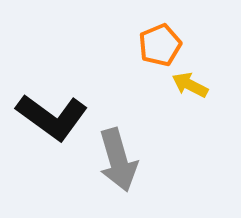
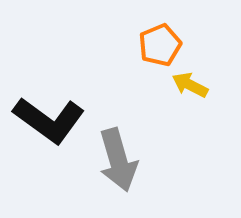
black L-shape: moved 3 px left, 3 px down
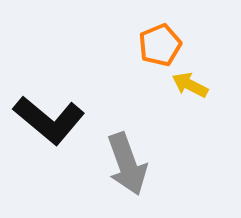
black L-shape: rotated 4 degrees clockwise
gray arrow: moved 9 px right, 4 px down; rotated 4 degrees counterclockwise
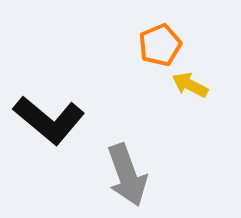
gray arrow: moved 11 px down
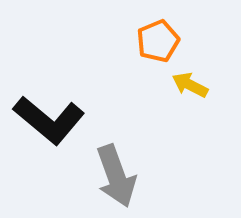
orange pentagon: moved 2 px left, 4 px up
gray arrow: moved 11 px left, 1 px down
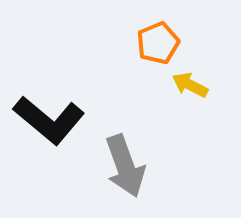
orange pentagon: moved 2 px down
gray arrow: moved 9 px right, 10 px up
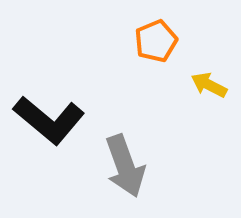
orange pentagon: moved 2 px left, 2 px up
yellow arrow: moved 19 px right
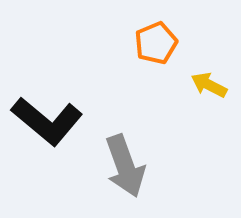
orange pentagon: moved 2 px down
black L-shape: moved 2 px left, 1 px down
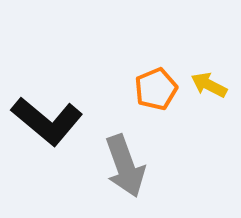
orange pentagon: moved 46 px down
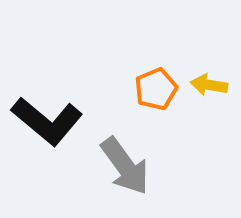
yellow arrow: rotated 18 degrees counterclockwise
gray arrow: rotated 16 degrees counterclockwise
